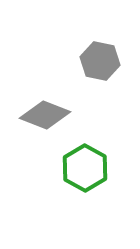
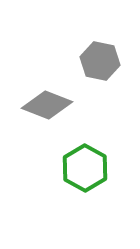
gray diamond: moved 2 px right, 10 px up
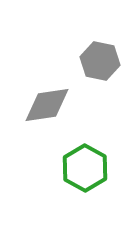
gray diamond: rotated 30 degrees counterclockwise
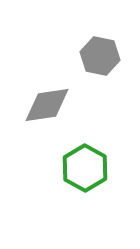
gray hexagon: moved 5 px up
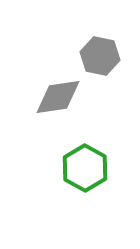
gray diamond: moved 11 px right, 8 px up
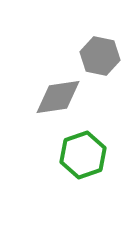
green hexagon: moved 2 px left, 13 px up; rotated 12 degrees clockwise
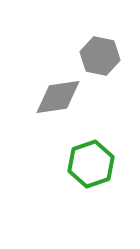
green hexagon: moved 8 px right, 9 px down
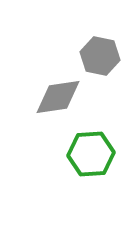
green hexagon: moved 10 px up; rotated 15 degrees clockwise
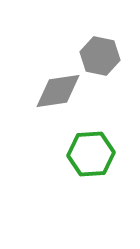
gray diamond: moved 6 px up
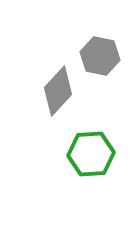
gray diamond: rotated 39 degrees counterclockwise
